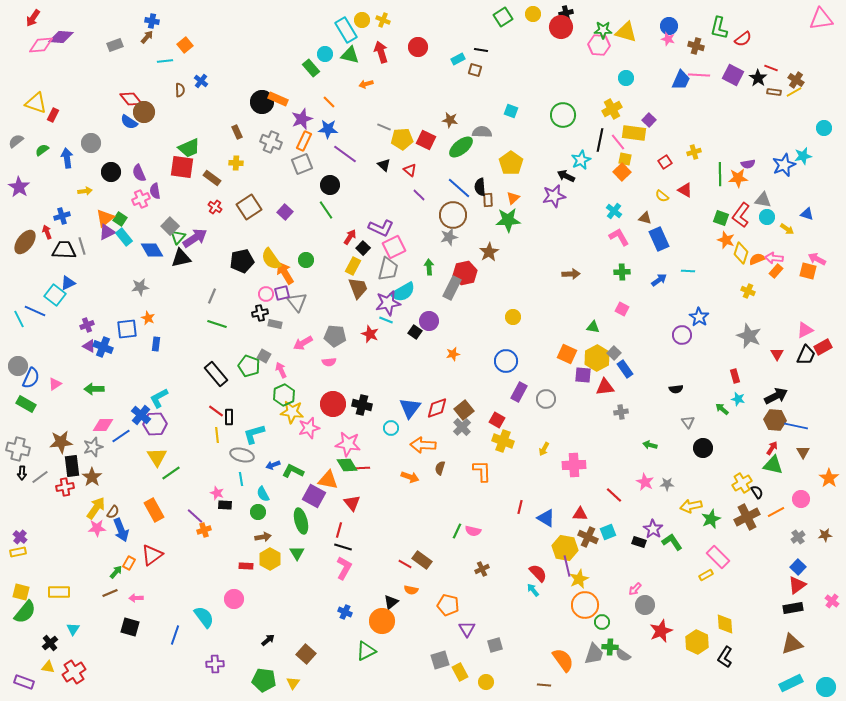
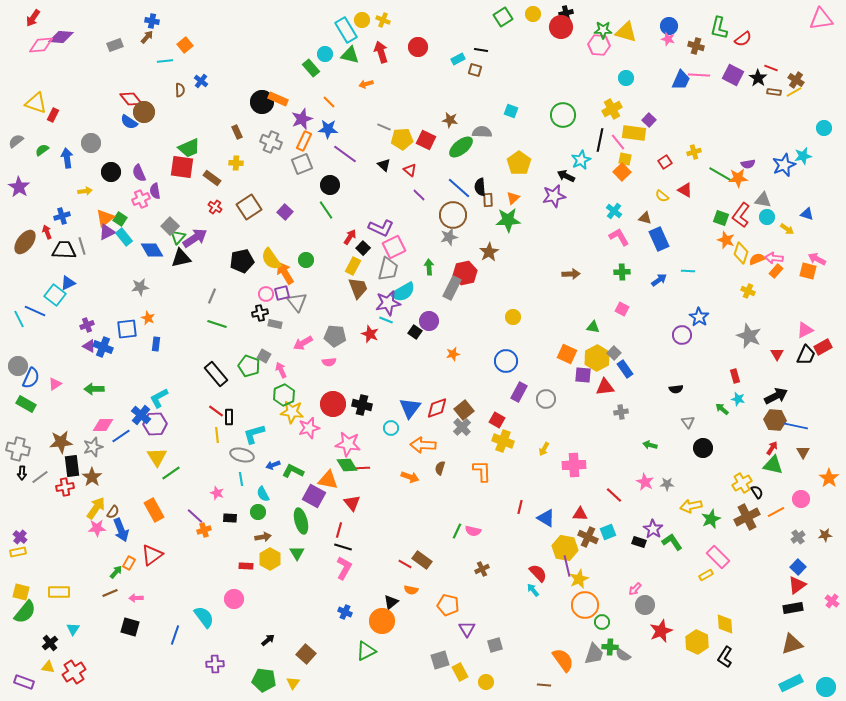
yellow pentagon at (511, 163): moved 8 px right
green line at (720, 174): rotated 60 degrees counterclockwise
black rectangle at (225, 505): moved 5 px right, 13 px down
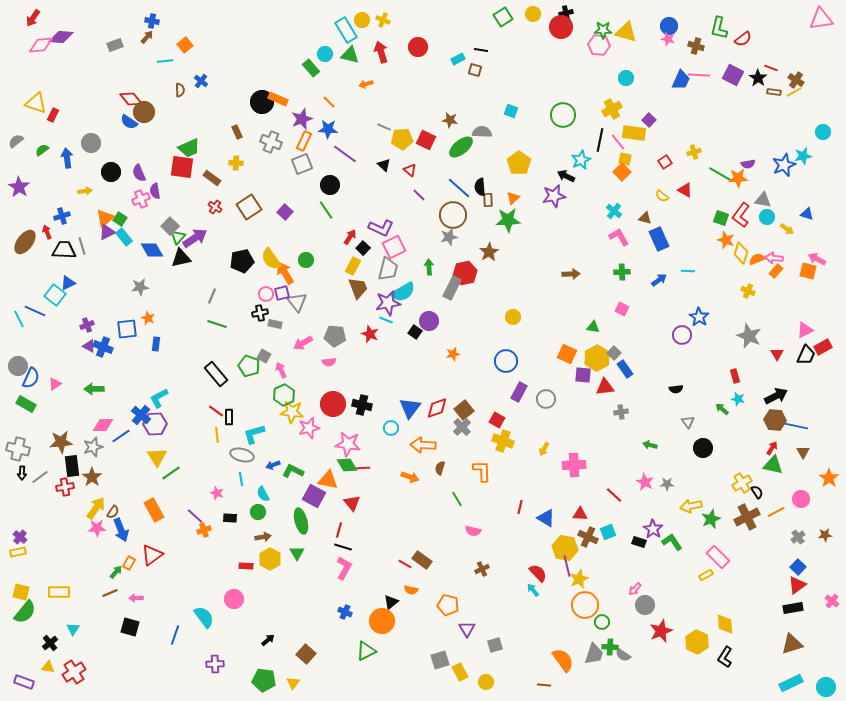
cyan circle at (824, 128): moved 1 px left, 4 px down
green line at (457, 531): moved 32 px up; rotated 56 degrees counterclockwise
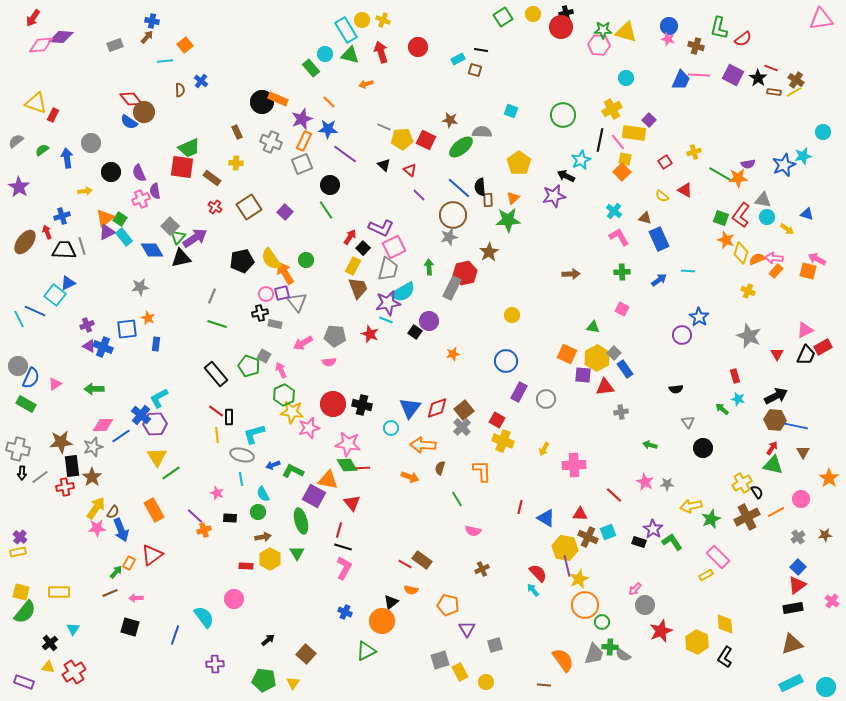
yellow circle at (513, 317): moved 1 px left, 2 px up
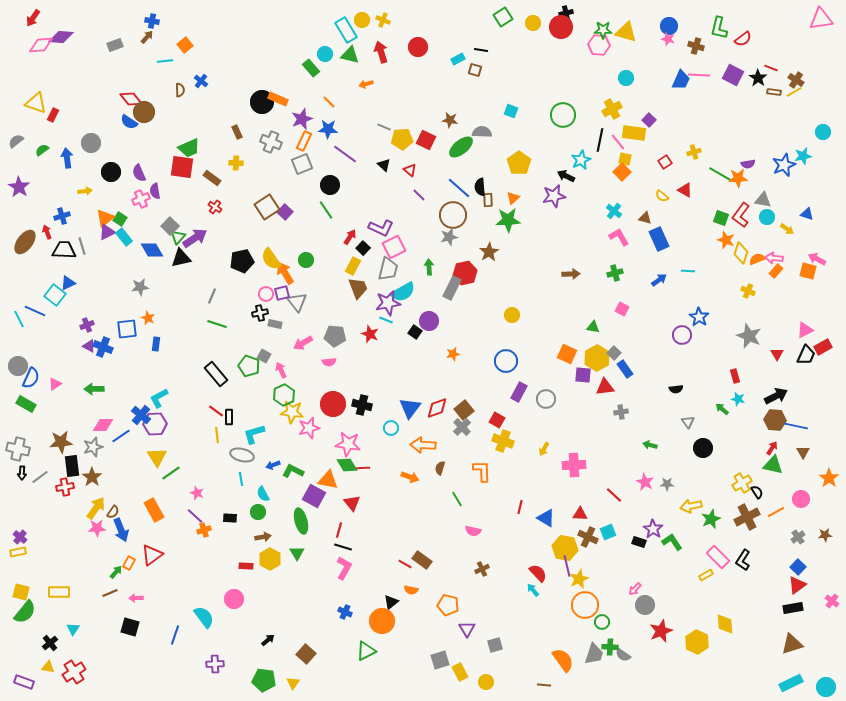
yellow circle at (533, 14): moved 9 px down
brown square at (249, 207): moved 18 px right
green cross at (622, 272): moved 7 px left, 1 px down; rotated 14 degrees counterclockwise
pink star at (217, 493): moved 20 px left
black L-shape at (725, 657): moved 18 px right, 97 px up
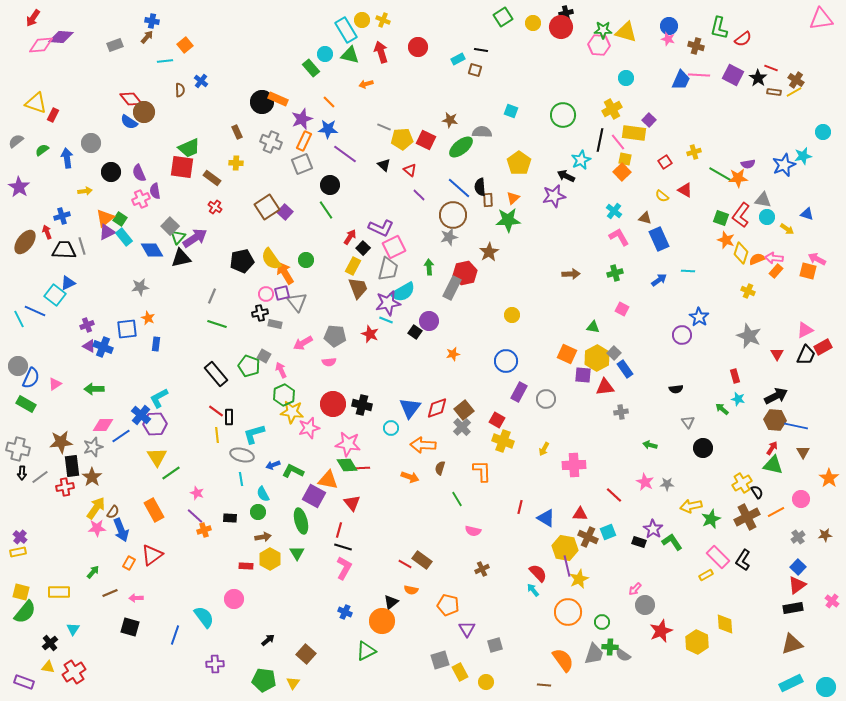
green arrow at (116, 572): moved 23 px left
orange circle at (585, 605): moved 17 px left, 7 px down
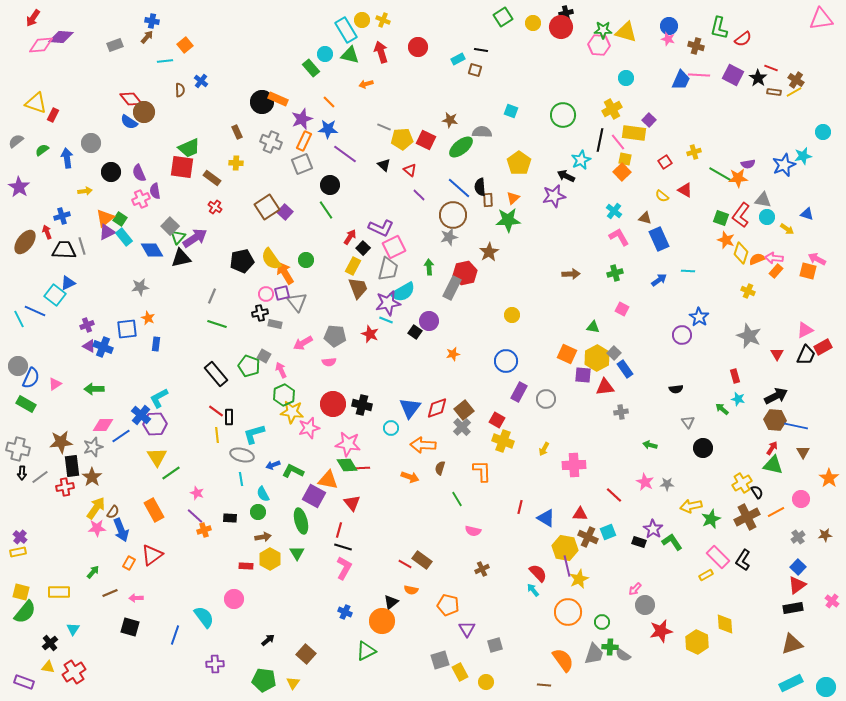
red star at (661, 631): rotated 10 degrees clockwise
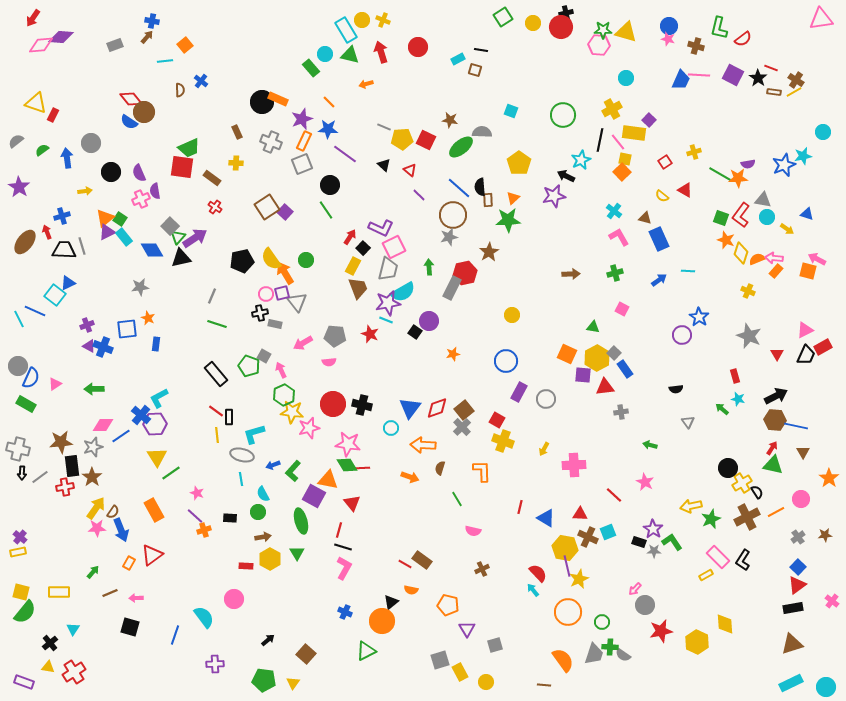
black circle at (703, 448): moved 25 px right, 20 px down
green L-shape at (293, 471): rotated 75 degrees counterclockwise
gray star at (667, 484): moved 13 px left, 67 px down
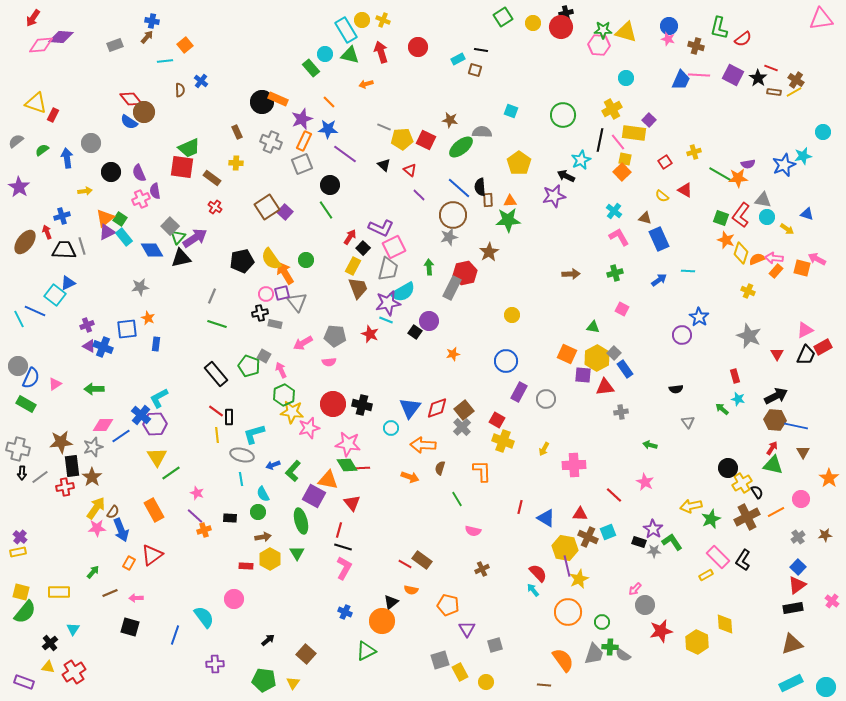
orange triangle at (513, 198): moved 3 px left, 3 px down; rotated 40 degrees clockwise
orange square at (808, 271): moved 6 px left, 3 px up
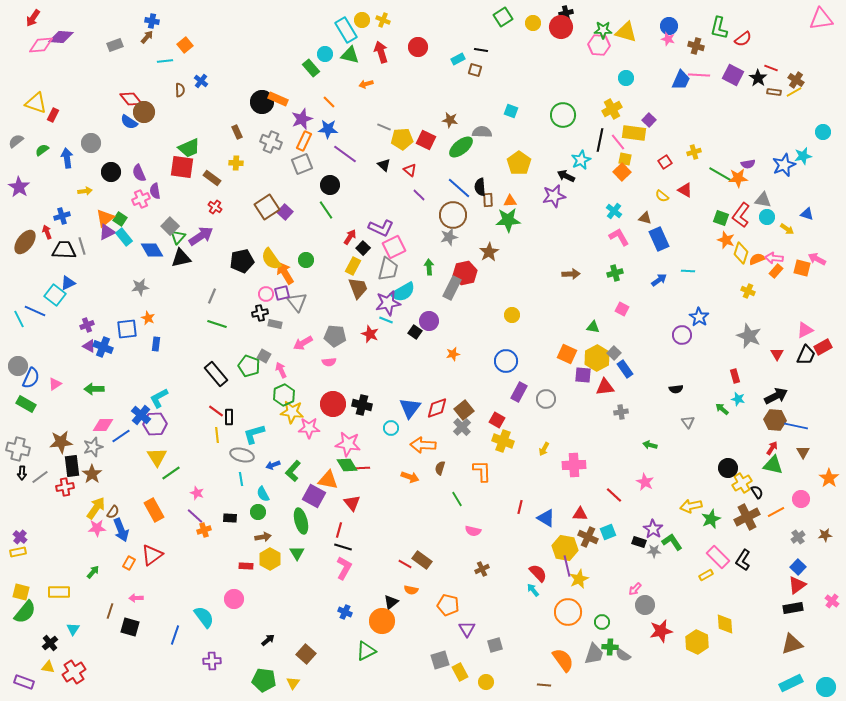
purple arrow at (195, 238): moved 6 px right, 2 px up
pink star at (309, 428): rotated 15 degrees clockwise
brown star at (92, 477): moved 3 px up
brown line at (110, 593): moved 18 px down; rotated 49 degrees counterclockwise
purple cross at (215, 664): moved 3 px left, 3 px up
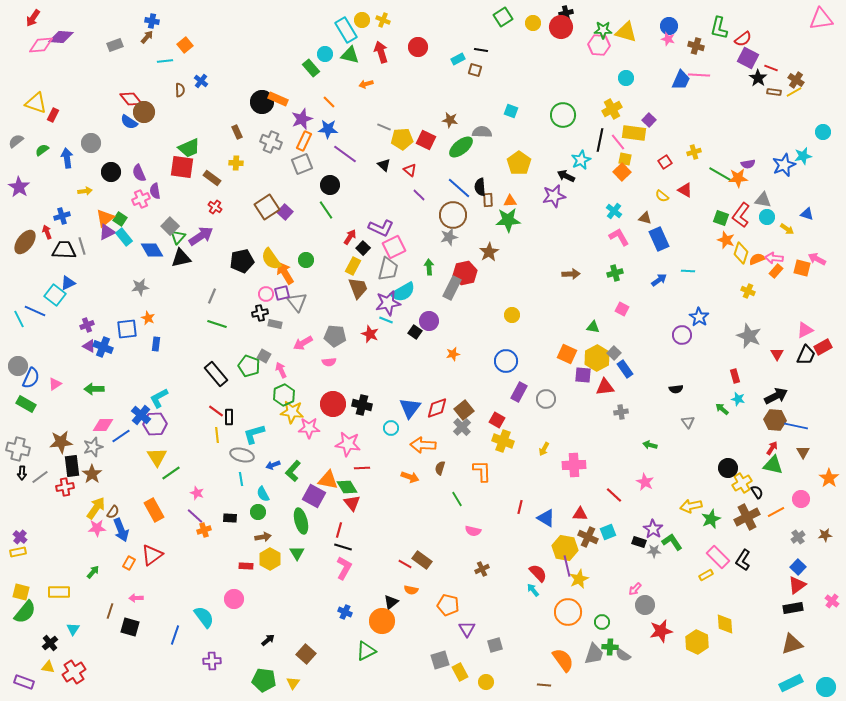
purple square at (733, 75): moved 15 px right, 17 px up
green diamond at (347, 465): moved 22 px down
